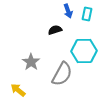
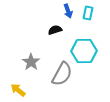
cyan rectangle: moved 1 px right, 1 px up
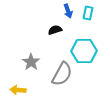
yellow arrow: rotated 35 degrees counterclockwise
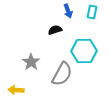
cyan rectangle: moved 4 px right, 1 px up
yellow arrow: moved 2 px left
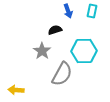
cyan rectangle: moved 1 px up
gray star: moved 11 px right, 11 px up
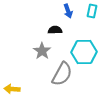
black semicircle: rotated 16 degrees clockwise
cyan hexagon: moved 1 px down
yellow arrow: moved 4 px left, 1 px up
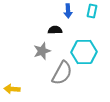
blue arrow: rotated 16 degrees clockwise
gray star: rotated 18 degrees clockwise
gray semicircle: moved 1 px up
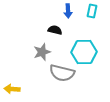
black semicircle: rotated 16 degrees clockwise
gray star: moved 1 px down
gray semicircle: rotated 75 degrees clockwise
